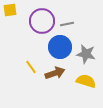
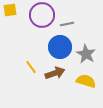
purple circle: moved 6 px up
gray star: rotated 18 degrees clockwise
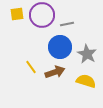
yellow square: moved 7 px right, 4 px down
gray star: moved 1 px right
brown arrow: moved 1 px up
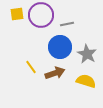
purple circle: moved 1 px left
brown arrow: moved 1 px down
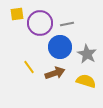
purple circle: moved 1 px left, 8 px down
yellow line: moved 2 px left
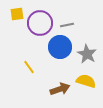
gray line: moved 1 px down
brown arrow: moved 5 px right, 16 px down
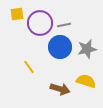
gray line: moved 3 px left
gray star: moved 5 px up; rotated 30 degrees clockwise
brown arrow: rotated 36 degrees clockwise
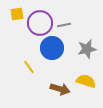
blue circle: moved 8 px left, 1 px down
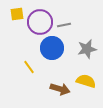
purple circle: moved 1 px up
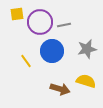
blue circle: moved 3 px down
yellow line: moved 3 px left, 6 px up
